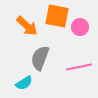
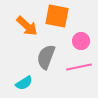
pink circle: moved 1 px right, 14 px down
gray semicircle: moved 6 px right, 1 px up
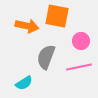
orange arrow: rotated 30 degrees counterclockwise
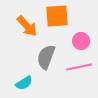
orange square: rotated 15 degrees counterclockwise
orange arrow: rotated 35 degrees clockwise
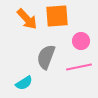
orange arrow: moved 7 px up
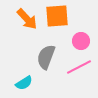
pink line: rotated 15 degrees counterclockwise
